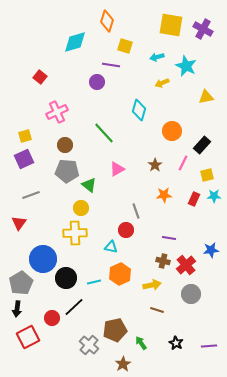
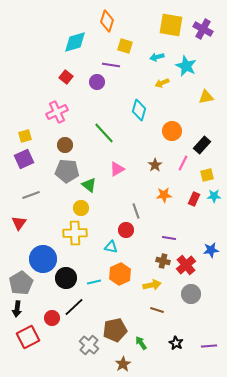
red square at (40, 77): moved 26 px right
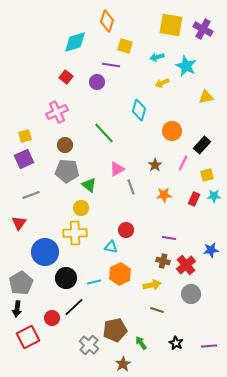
gray line at (136, 211): moved 5 px left, 24 px up
blue circle at (43, 259): moved 2 px right, 7 px up
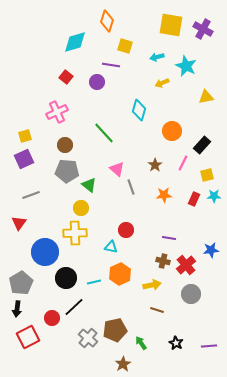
pink triangle at (117, 169): rotated 49 degrees counterclockwise
gray cross at (89, 345): moved 1 px left, 7 px up
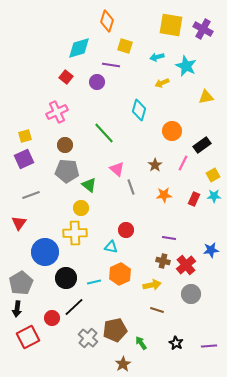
cyan diamond at (75, 42): moved 4 px right, 6 px down
black rectangle at (202, 145): rotated 12 degrees clockwise
yellow square at (207, 175): moved 6 px right; rotated 16 degrees counterclockwise
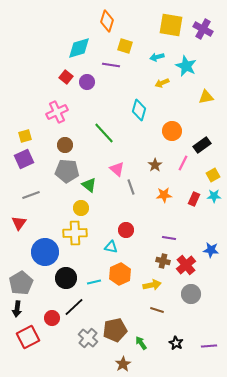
purple circle at (97, 82): moved 10 px left
blue star at (211, 250): rotated 14 degrees clockwise
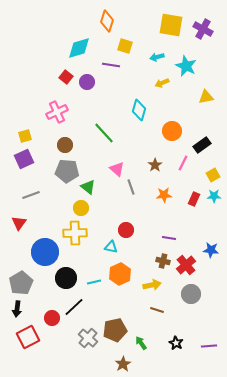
green triangle at (89, 185): moved 1 px left, 2 px down
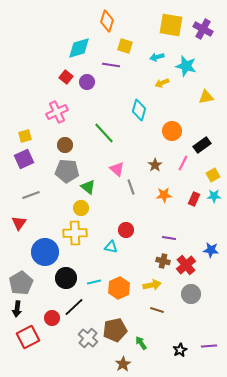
cyan star at (186, 66): rotated 10 degrees counterclockwise
orange hexagon at (120, 274): moved 1 px left, 14 px down
black star at (176, 343): moved 4 px right, 7 px down; rotated 16 degrees clockwise
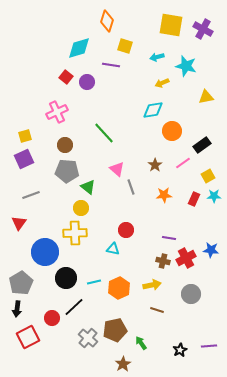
cyan diamond at (139, 110): moved 14 px right; rotated 65 degrees clockwise
pink line at (183, 163): rotated 28 degrees clockwise
yellow square at (213, 175): moved 5 px left, 1 px down
cyan triangle at (111, 247): moved 2 px right, 2 px down
red cross at (186, 265): moved 7 px up; rotated 12 degrees clockwise
